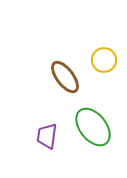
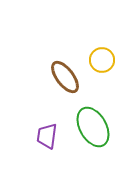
yellow circle: moved 2 px left
green ellipse: rotated 9 degrees clockwise
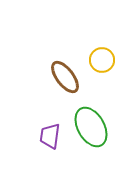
green ellipse: moved 2 px left
purple trapezoid: moved 3 px right
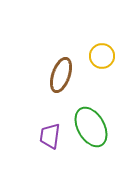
yellow circle: moved 4 px up
brown ellipse: moved 4 px left, 2 px up; rotated 56 degrees clockwise
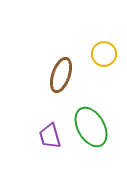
yellow circle: moved 2 px right, 2 px up
purple trapezoid: rotated 24 degrees counterclockwise
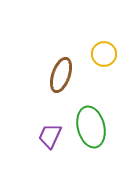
green ellipse: rotated 15 degrees clockwise
purple trapezoid: rotated 40 degrees clockwise
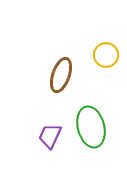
yellow circle: moved 2 px right, 1 px down
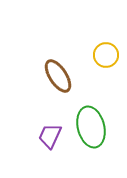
brown ellipse: moved 3 px left, 1 px down; rotated 52 degrees counterclockwise
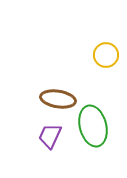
brown ellipse: moved 23 px down; rotated 48 degrees counterclockwise
green ellipse: moved 2 px right, 1 px up
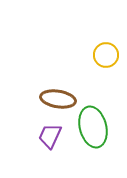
green ellipse: moved 1 px down
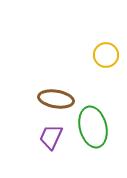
brown ellipse: moved 2 px left
purple trapezoid: moved 1 px right, 1 px down
